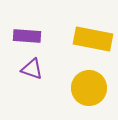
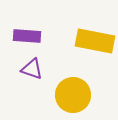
yellow rectangle: moved 2 px right, 2 px down
yellow circle: moved 16 px left, 7 px down
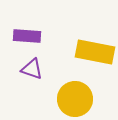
yellow rectangle: moved 11 px down
yellow circle: moved 2 px right, 4 px down
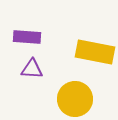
purple rectangle: moved 1 px down
purple triangle: rotated 15 degrees counterclockwise
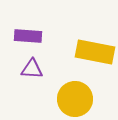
purple rectangle: moved 1 px right, 1 px up
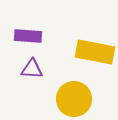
yellow circle: moved 1 px left
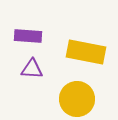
yellow rectangle: moved 9 px left
yellow circle: moved 3 px right
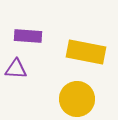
purple triangle: moved 16 px left
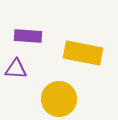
yellow rectangle: moved 3 px left, 1 px down
yellow circle: moved 18 px left
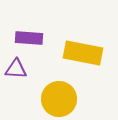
purple rectangle: moved 1 px right, 2 px down
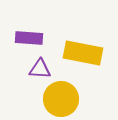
purple triangle: moved 24 px right
yellow circle: moved 2 px right
